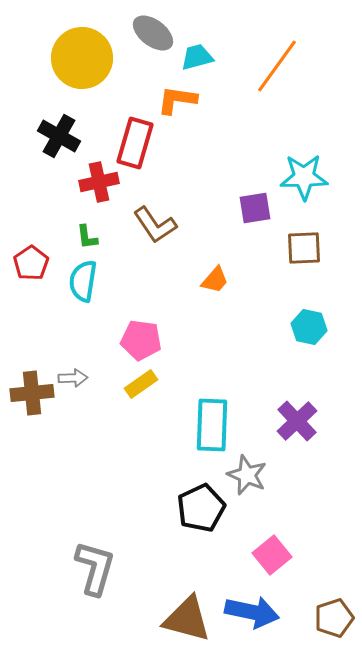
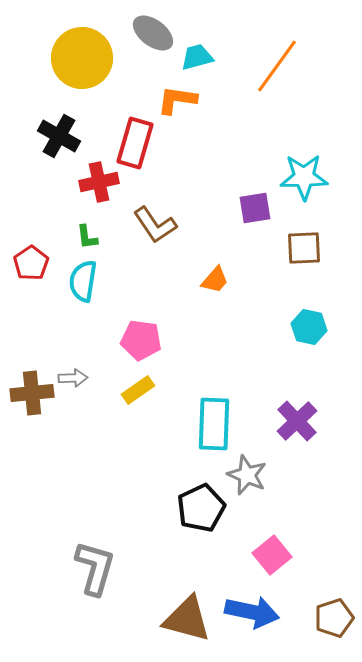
yellow rectangle: moved 3 px left, 6 px down
cyan rectangle: moved 2 px right, 1 px up
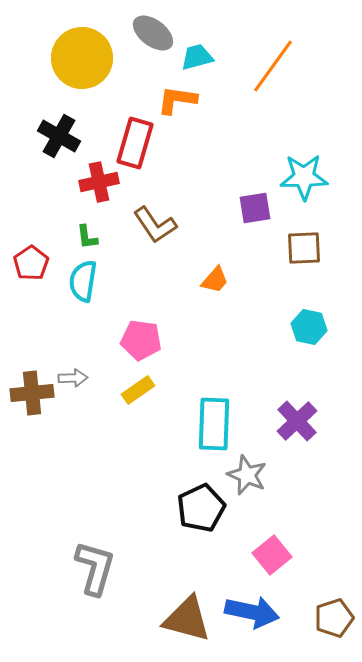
orange line: moved 4 px left
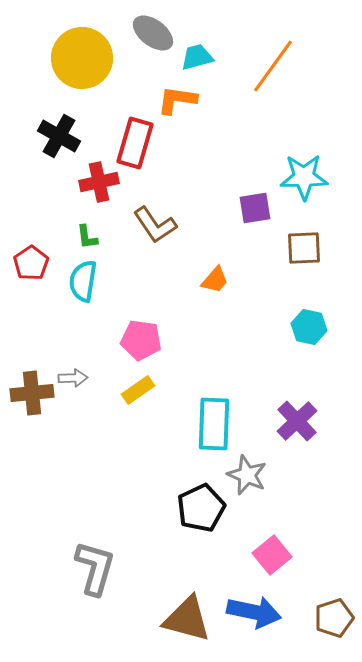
blue arrow: moved 2 px right
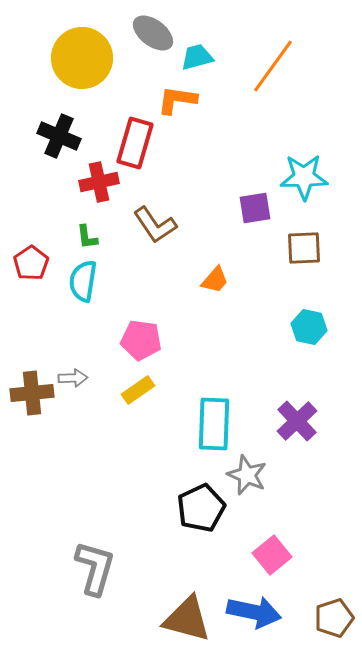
black cross: rotated 6 degrees counterclockwise
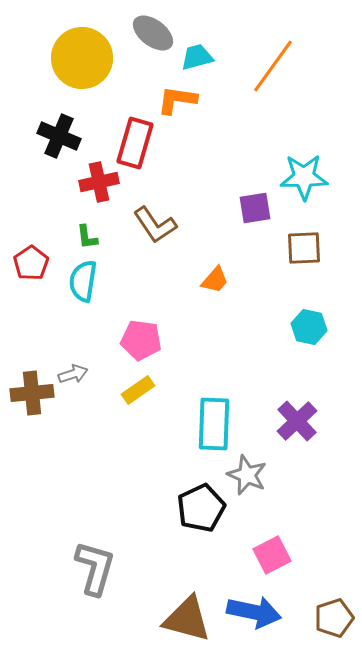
gray arrow: moved 4 px up; rotated 16 degrees counterclockwise
pink square: rotated 12 degrees clockwise
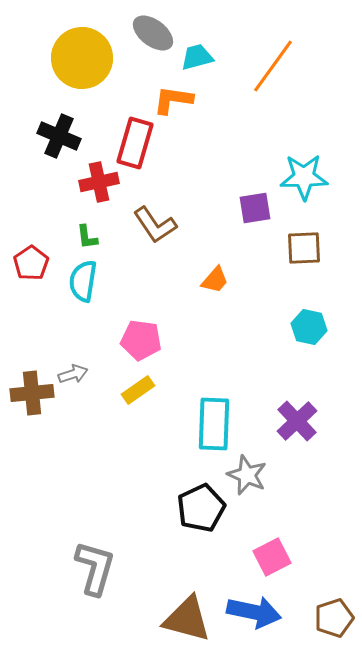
orange L-shape: moved 4 px left
pink square: moved 2 px down
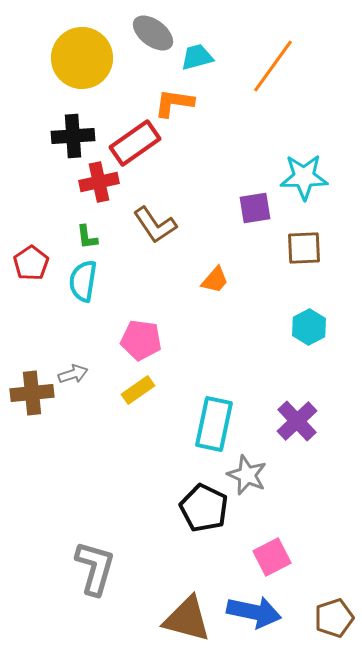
orange L-shape: moved 1 px right, 3 px down
black cross: moved 14 px right; rotated 27 degrees counterclockwise
red rectangle: rotated 39 degrees clockwise
cyan hexagon: rotated 20 degrees clockwise
cyan rectangle: rotated 10 degrees clockwise
black pentagon: moved 3 px right; rotated 21 degrees counterclockwise
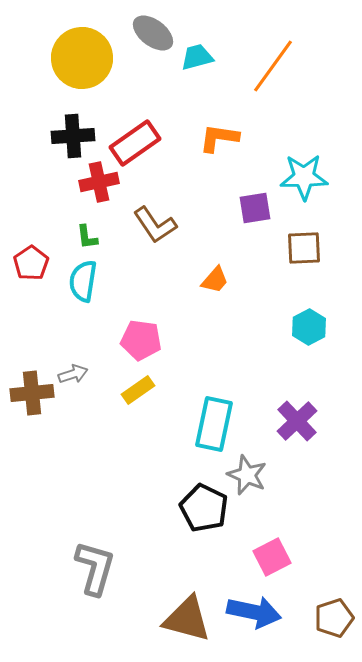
orange L-shape: moved 45 px right, 35 px down
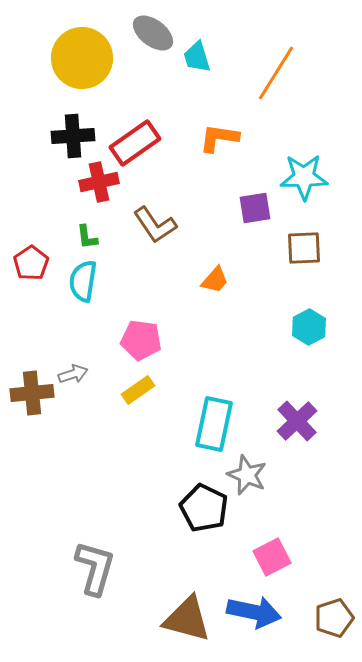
cyan trapezoid: rotated 92 degrees counterclockwise
orange line: moved 3 px right, 7 px down; rotated 4 degrees counterclockwise
